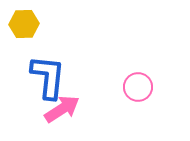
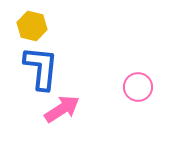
yellow hexagon: moved 8 px right, 2 px down; rotated 16 degrees clockwise
blue L-shape: moved 7 px left, 9 px up
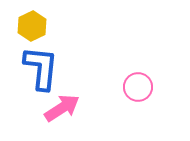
yellow hexagon: rotated 20 degrees clockwise
pink arrow: moved 1 px up
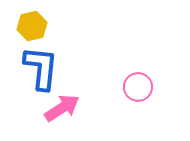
yellow hexagon: rotated 12 degrees clockwise
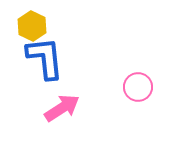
yellow hexagon: rotated 20 degrees counterclockwise
blue L-shape: moved 4 px right, 10 px up; rotated 12 degrees counterclockwise
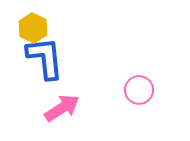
yellow hexagon: moved 1 px right, 2 px down
pink circle: moved 1 px right, 3 px down
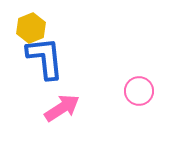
yellow hexagon: moved 2 px left; rotated 12 degrees clockwise
pink circle: moved 1 px down
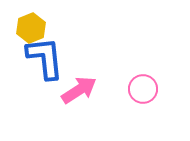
pink circle: moved 4 px right, 2 px up
pink arrow: moved 17 px right, 18 px up
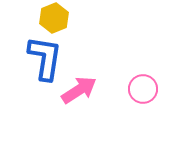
yellow hexagon: moved 23 px right, 10 px up
blue L-shape: rotated 15 degrees clockwise
